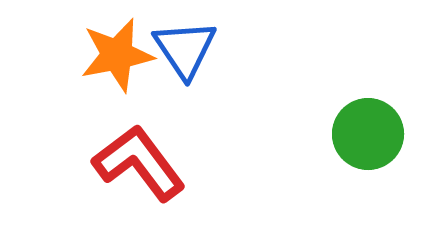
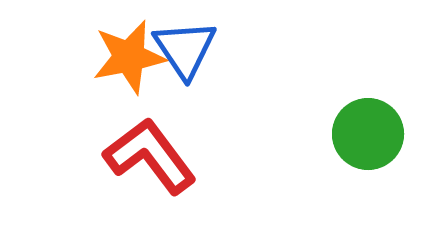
orange star: moved 12 px right, 2 px down
red L-shape: moved 11 px right, 7 px up
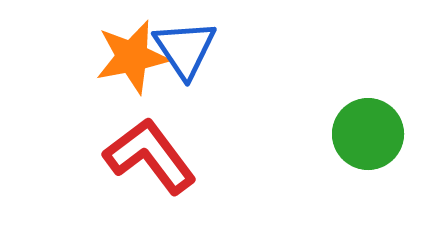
orange star: moved 3 px right
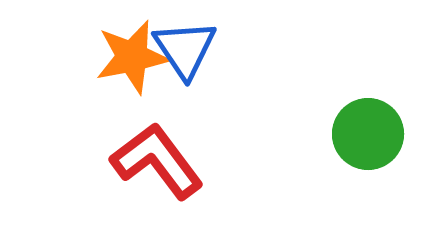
red L-shape: moved 7 px right, 5 px down
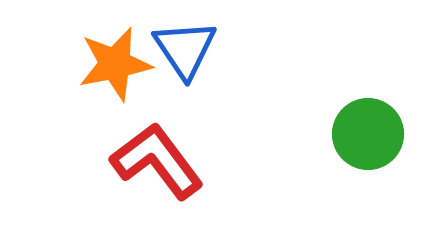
orange star: moved 17 px left, 7 px down
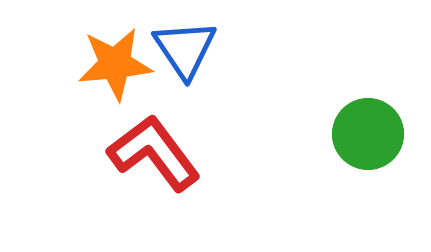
orange star: rotated 6 degrees clockwise
red L-shape: moved 3 px left, 8 px up
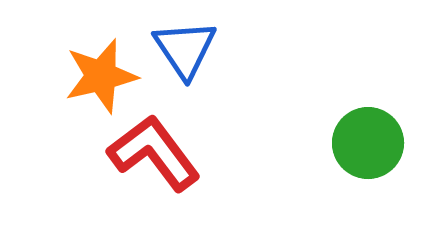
orange star: moved 14 px left, 12 px down; rotated 8 degrees counterclockwise
green circle: moved 9 px down
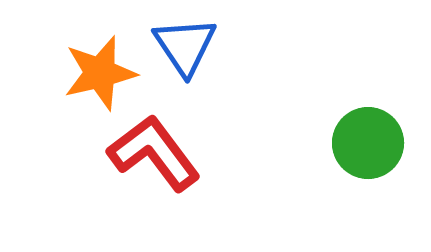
blue triangle: moved 3 px up
orange star: moved 1 px left, 3 px up
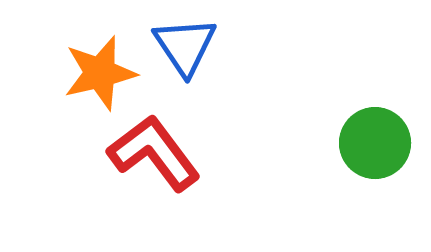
green circle: moved 7 px right
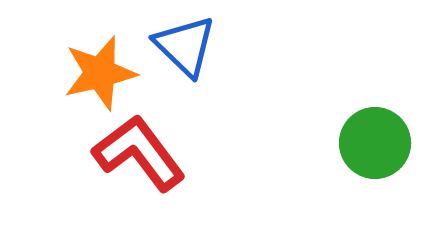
blue triangle: rotated 12 degrees counterclockwise
red L-shape: moved 15 px left
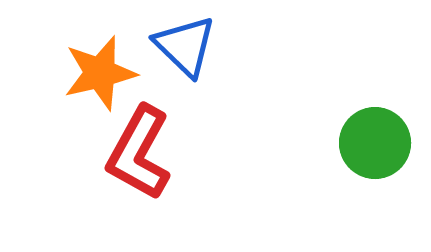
red L-shape: rotated 114 degrees counterclockwise
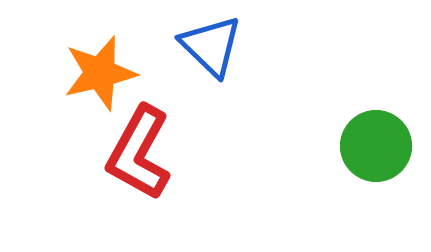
blue triangle: moved 26 px right
green circle: moved 1 px right, 3 px down
